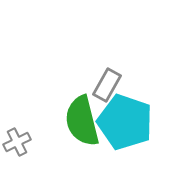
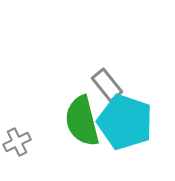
gray rectangle: rotated 68 degrees counterclockwise
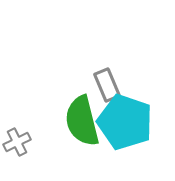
gray rectangle: rotated 16 degrees clockwise
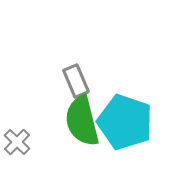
gray rectangle: moved 31 px left, 4 px up
gray cross: rotated 20 degrees counterclockwise
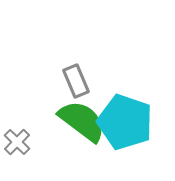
green semicircle: rotated 141 degrees clockwise
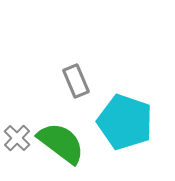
green semicircle: moved 21 px left, 22 px down
gray cross: moved 4 px up
